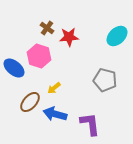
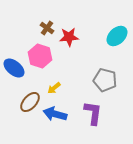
pink hexagon: moved 1 px right
purple L-shape: moved 3 px right, 11 px up; rotated 15 degrees clockwise
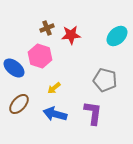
brown cross: rotated 32 degrees clockwise
red star: moved 2 px right, 2 px up
brown ellipse: moved 11 px left, 2 px down
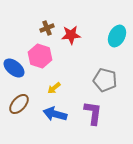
cyan ellipse: rotated 20 degrees counterclockwise
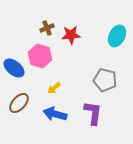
brown ellipse: moved 1 px up
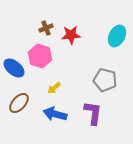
brown cross: moved 1 px left
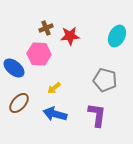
red star: moved 1 px left, 1 px down
pink hexagon: moved 1 px left, 2 px up; rotated 15 degrees counterclockwise
purple L-shape: moved 4 px right, 2 px down
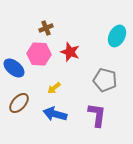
red star: moved 16 px down; rotated 24 degrees clockwise
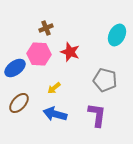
cyan ellipse: moved 1 px up
blue ellipse: moved 1 px right; rotated 75 degrees counterclockwise
